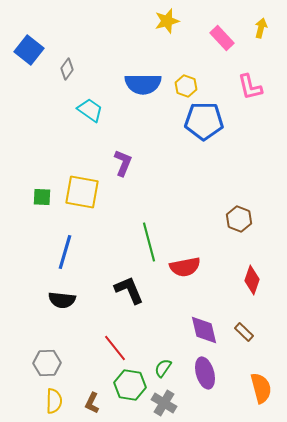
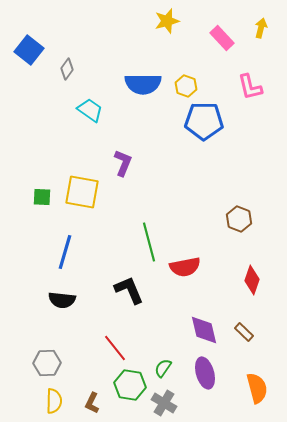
orange semicircle: moved 4 px left
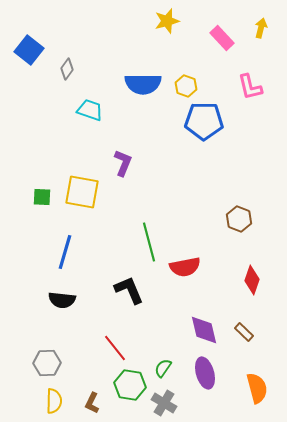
cyan trapezoid: rotated 16 degrees counterclockwise
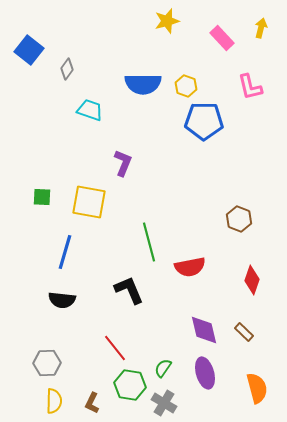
yellow square: moved 7 px right, 10 px down
red semicircle: moved 5 px right
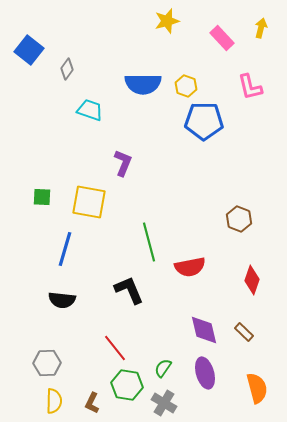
blue line: moved 3 px up
green hexagon: moved 3 px left
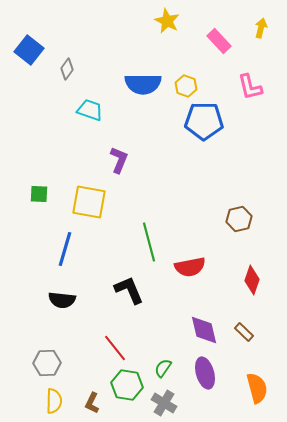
yellow star: rotated 30 degrees counterclockwise
pink rectangle: moved 3 px left, 3 px down
purple L-shape: moved 4 px left, 3 px up
green square: moved 3 px left, 3 px up
brown hexagon: rotated 25 degrees clockwise
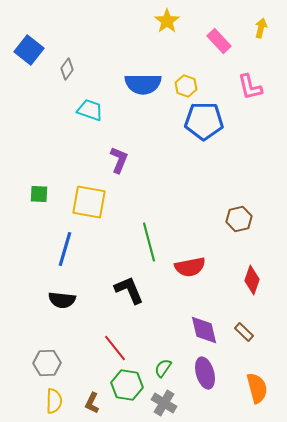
yellow star: rotated 10 degrees clockwise
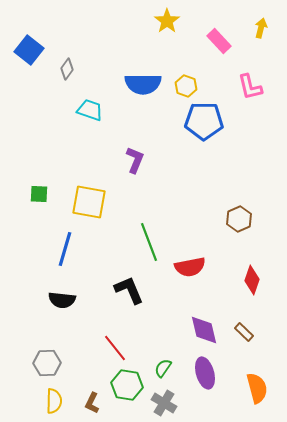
purple L-shape: moved 16 px right
brown hexagon: rotated 10 degrees counterclockwise
green line: rotated 6 degrees counterclockwise
